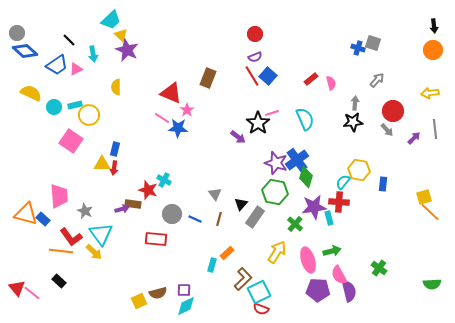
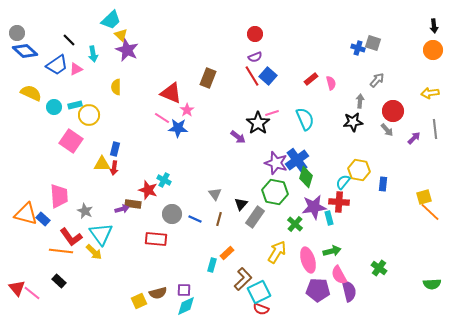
gray arrow at (355, 103): moved 5 px right, 2 px up
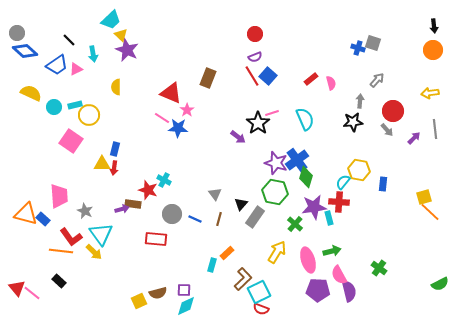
green semicircle at (432, 284): moved 8 px right; rotated 24 degrees counterclockwise
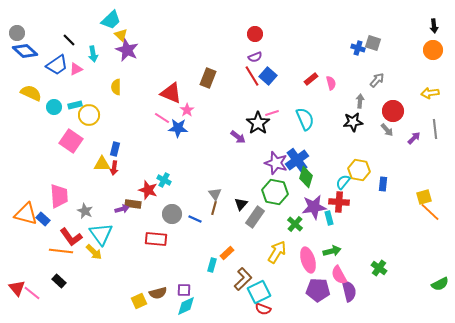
brown line at (219, 219): moved 5 px left, 11 px up
red semicircle at (261, 309): moved 2 px right
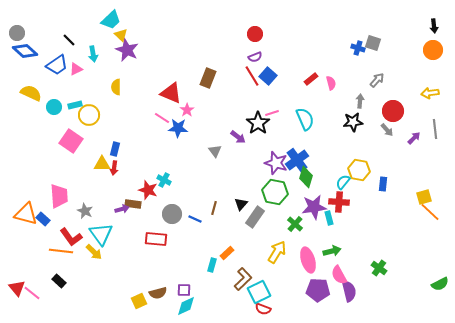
gray triangle at (215, 194): moved 43 px up
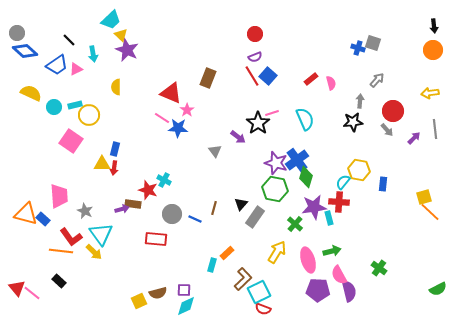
green hexagon at (275, 192): moved 3 px up
green semicircle at (440, 284): moved 2 px left, 5 px down
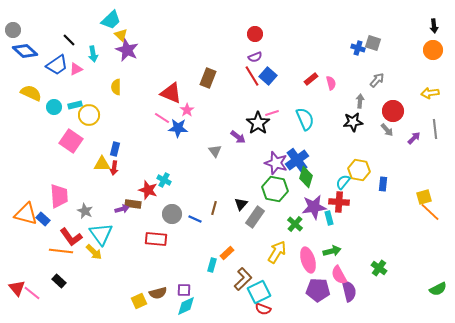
gray circle at (17, 33): moved 4 px left, 3 px up
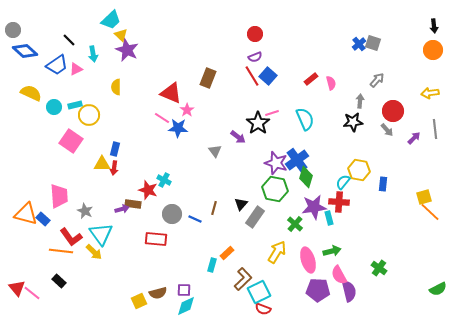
blue cross at (358, 48): moved 1 px right, 4 px up; rotated 32 degrees clockwise
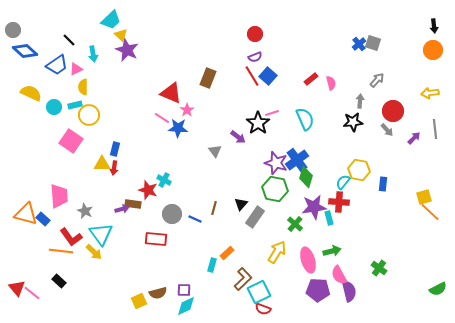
yellow semicircle at (116, 87): moved 33 px left
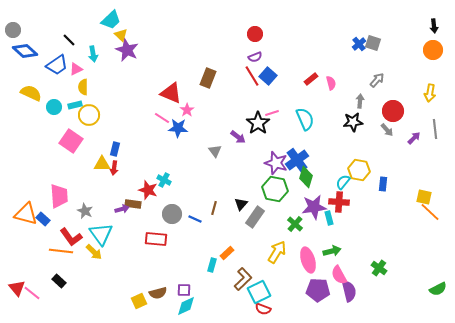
yellow arrow at (430, 93): rotated 72 degrees counterclockwise
yellow square at (424, 197): rotated 28 degrees clockwise
